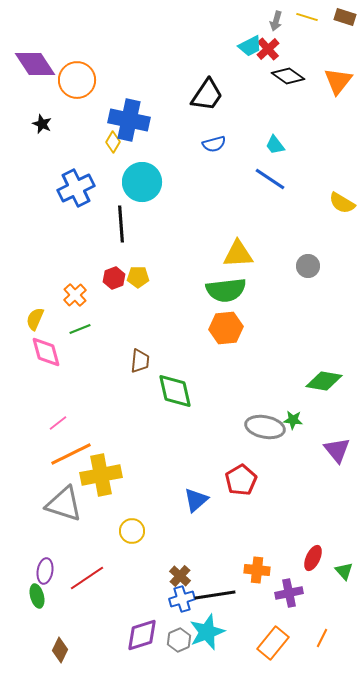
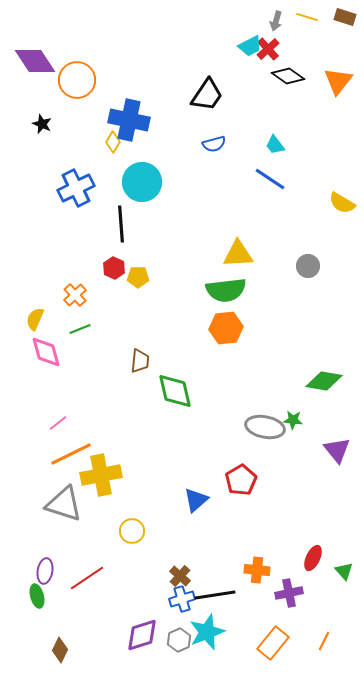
purple diamond at (35, 64): moved 3 px up
red hexagon at (114, 278): moved 10 px up; rotated 15 degrees counterclockwise
orange line at (322, 638): moved 2 px right, 3 px down
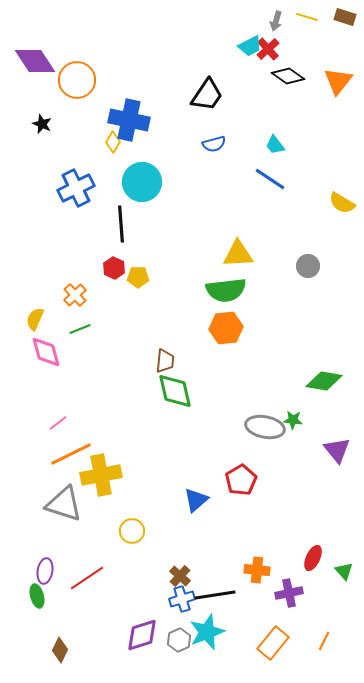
brown trapezoid at (140, 361): moved 25 px right
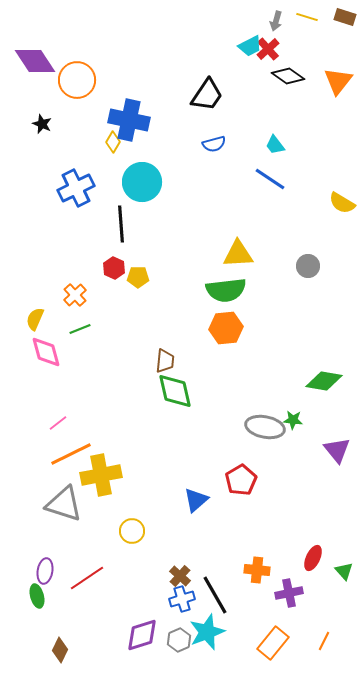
black line at (215, 595): rotated 69 degrees clockwise
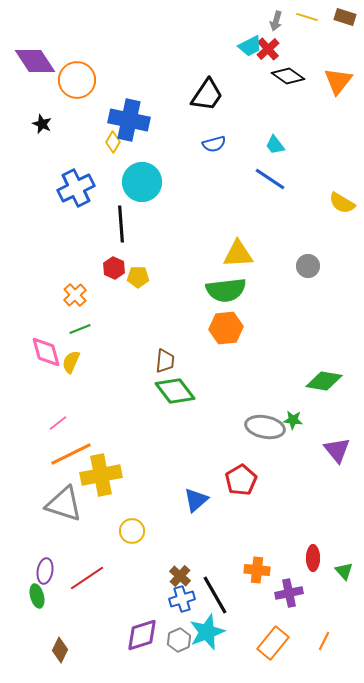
yellow semicircle at (35, 319): moved 36 px right, 43 px down
green diamond at (175, 391): rotated 24 degrees counterclockwise
red ellipse at (313, 558): rotated 25 degrees counterclockwise
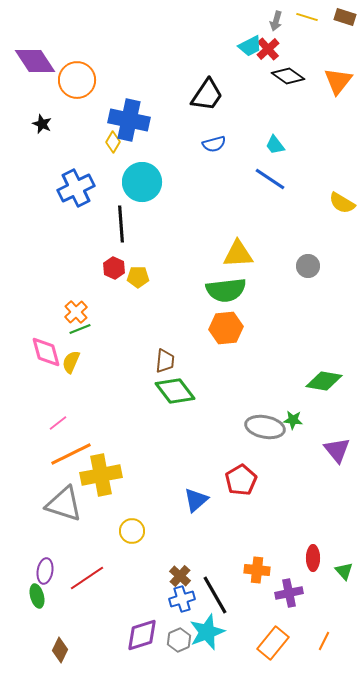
orange cross at (75, 295): moved 1 px right, 17 px down
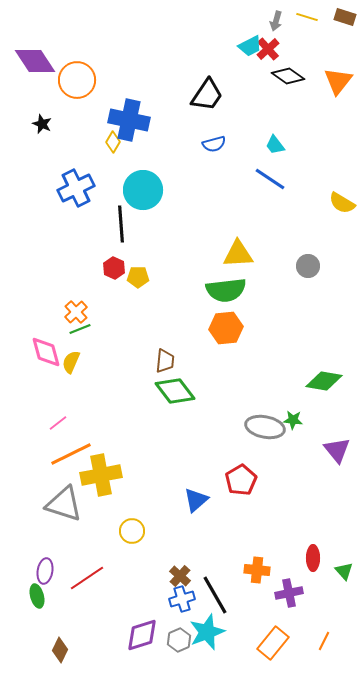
cyan circle at (142, 182): moved 1 px right, 8 px down
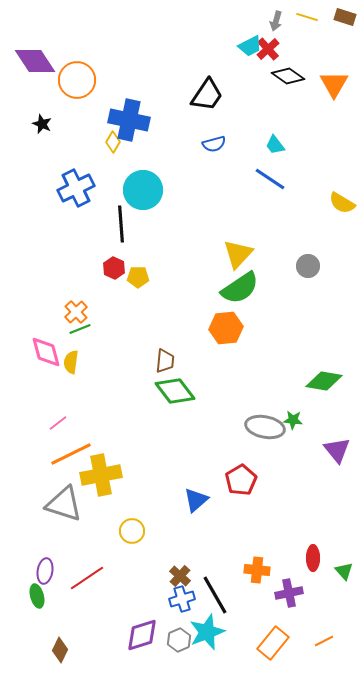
orange triangle at (338, 81): moved 4 px left, 3 px down; rotated 8 degrees counterclockwise
yellow triangle at (238, 254): rotated 44 degrees counterclockwise
green semicircle at (226, 290): moved 14 px right, 2 px up; rotated 27 degrees counterclockwise
yellow semicircle at (71, 362): rotated 15 degrees counterclockwise
orange line at (324, 641): rotated 36 degrees clockwise
